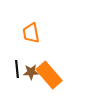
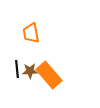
brown star: moved 1 px left, 1 px up
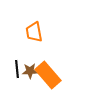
orange trapezoid: moved 3 px right, 1 px up
orange rectangle: moved 1 px left
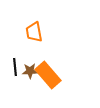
black line: moved 2 px left, 2 px up
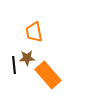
black line: moved 1 px left, 2 px up
brown star: moved 3 px left, 13 px up
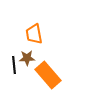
orange trapezoid: moved 2 px down
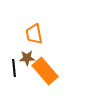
black line: moved 3 px down
orange rectangle: moved 3 px left, 4 px up
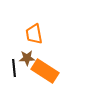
orange rectangle: rotated 16 degrees counterclockwise
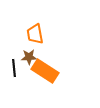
orange trapezoid: moved 1 px right
brown star: moved 2 px right, 1 px up
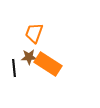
orange trapezoid: moved 1 px left, 1 px up; rotated 30 degrees clockwise
orange rectangle: moved 3 px right, 7 px up
